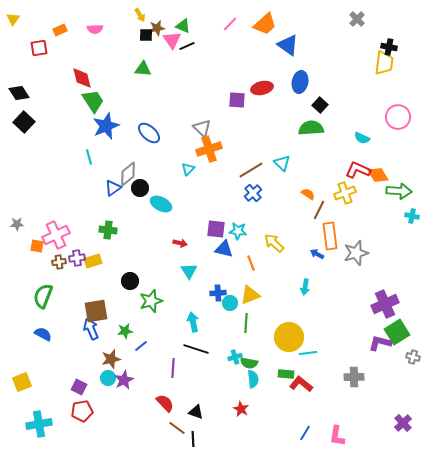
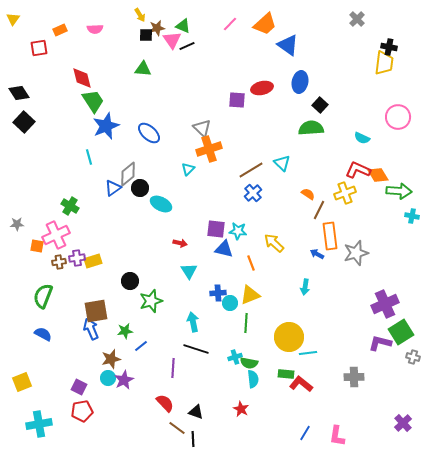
green cross at (108, 230): moved 38 px left, 24 px up; rotated 24 degrees clockwise
green square at (397, 332): moved 4 px right
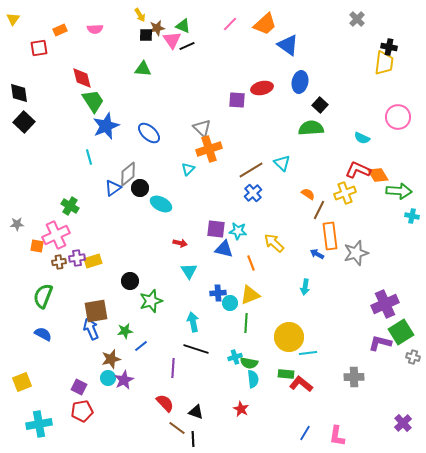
black diamond at (19, 93): rotated 25 degrees clockwise
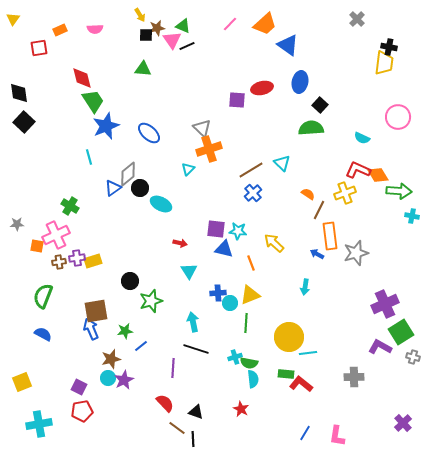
purple L-shape at (380, 343): moved 4 px down; rotated 15 degrees clockwise
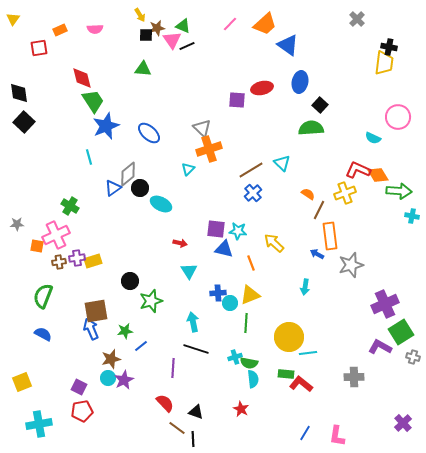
cyan semicircle at (362, 138): moved 11 px right
gray star at (356, 253): moved 5 px left, 12 px down
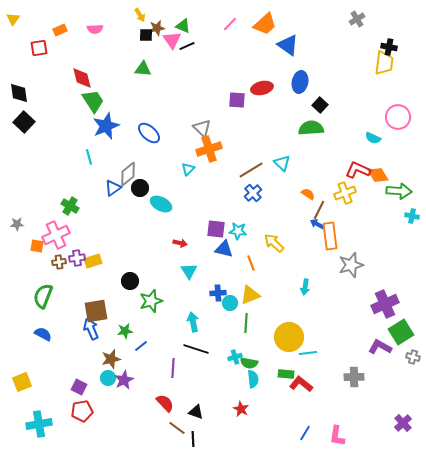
gray cross at (357, 19): rotated 14 degrees clockwise
blue arrow at (317, 254): moved 30 px up
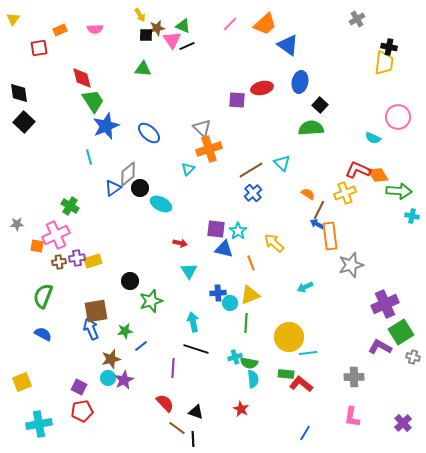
cyan star at (238, 231): rotated 30 degrees clockwise
cyan arrow at (305, 287): rotated 56 degrees clockwise
pink L-shape at (337, 436): moved 15 px right, 19 px up
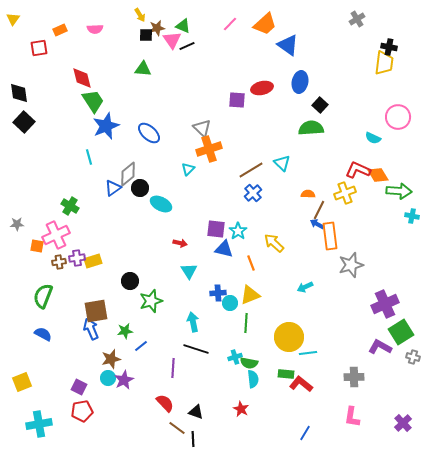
orange semicircle at (308, 194): rotated 32 degrees counterclockwise
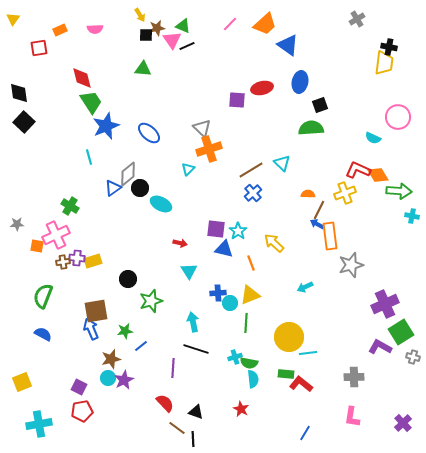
green trapezoid at (93, 101): moved 2 px left, 1 px down
black square at (320, 105): rotated 28 degrees clockwise
purple cross at (77, 258): rotated 14 degrees clockwise
brown cross at (59, 262): moved 4 px right
black circle at (130, 281): moved 2 px left, 2 px up
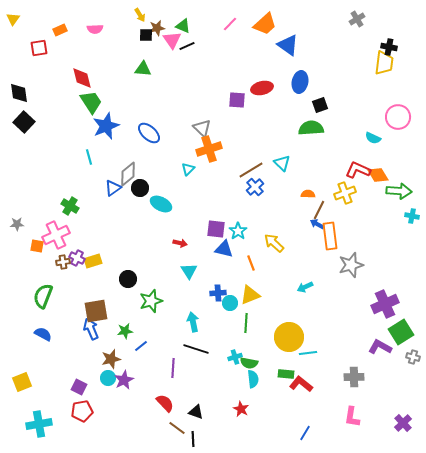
blue cross at (253, 193): moved 2 px right, 6 px up
purple cross at (77, 258): rotated 21 degrees clockwise
